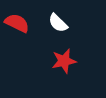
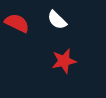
white semicircle: moved 1 px left, 3 px up
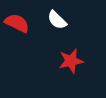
red star: moved 7 px right
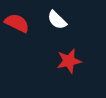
red star: moved 2 px left
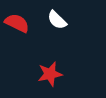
red star: moved 19 px left, 13 px down
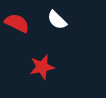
red star: moved 8 px left, 7 px up
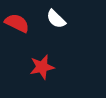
white semicircle: moved 1 px left, 1 px up
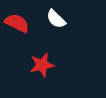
red star: moved 2 px up
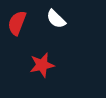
red semicircle: rotated 95 degrees counterclockwise
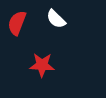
red star: rotated 15 degrees clockwise
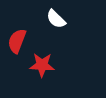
red semicircle: moved 18 px down
